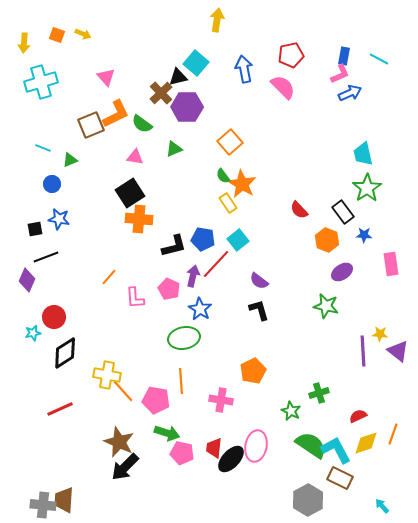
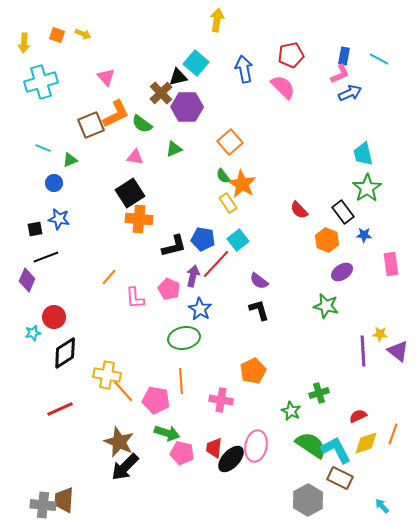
blue circle at (52, 184): moved 2 px right, 1 px up
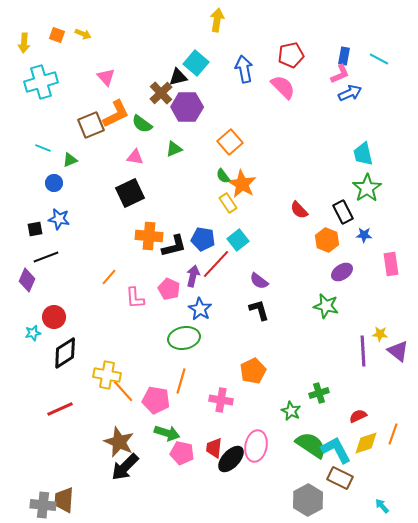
black square at (130, 193): rotated 8 degrees clockwise
black rectangle at (343, 212): rotated 10 degrees clockwise
orange cross at (139, 219): moved 10 px right, 17 px down
orange line at (181, 381): rotated 20 degrees clockwise
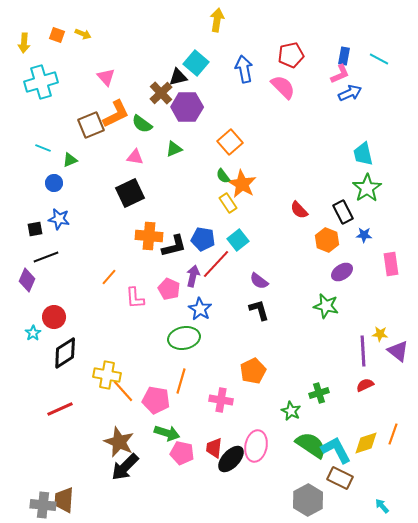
cyan star at (33, 333): rotated 21 degrees counterclockwise
red semicircle at (358, 416): moved 7 px right, 31 px up
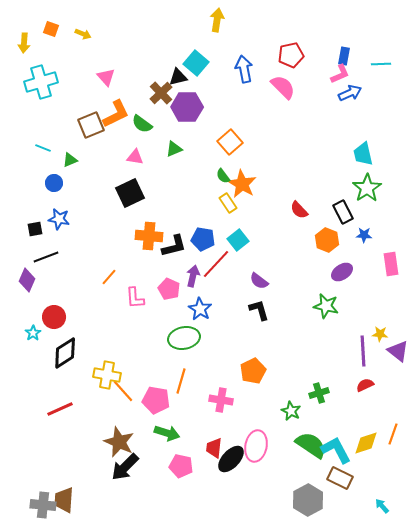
orange square at (57, 35): moved 6 px left, 6 px up
cyan line at (379, 59): moved 2 px right, 5 px down; rotated 30 degrees counterclockwise
pink pentagon at (182, 453): moved 1 px left, 13 px down
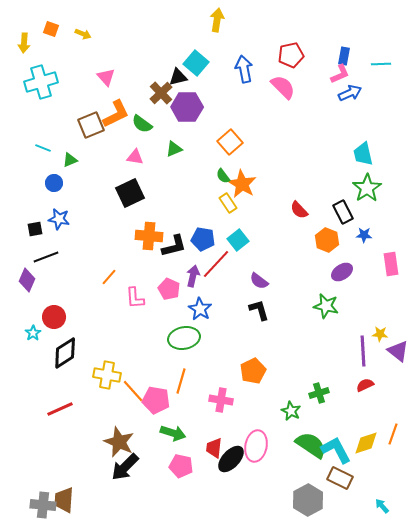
orange line at (123, 391): moved 10 px right
green arrow at (167, 433): moved 6 px right
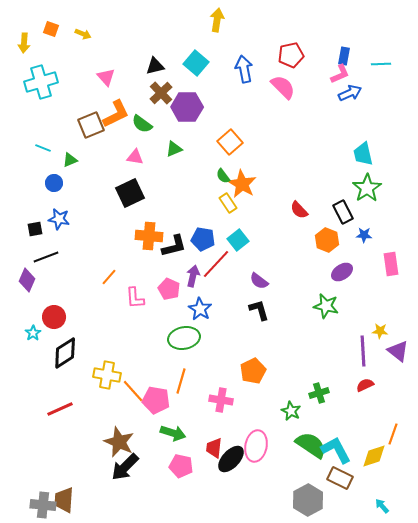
black triangle at (178, 77): moved 23 px left, 11 px up
yellow star at (380, 334): moved 3 px up
yellow diamond at (366, 443): moved 8 px right, 13 px down
